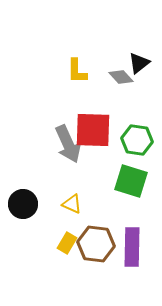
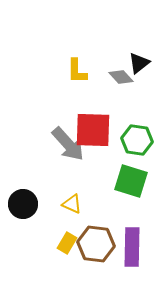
gray arrow: rotated 18 degrees counterclockwise
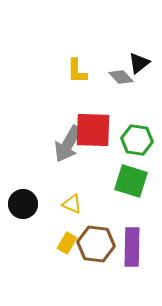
gray arrow: rotated 72 degrees clockwise
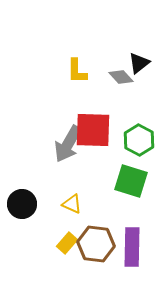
green hexagon: moved 2 px right; rotated 20 degrees clockwise
black circle: moved 1 px left
yellow rectangle: rotated 10 degrees clockwise
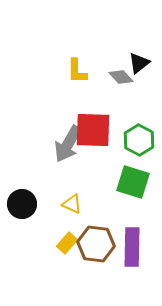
green square: moved 2 px right, 1 px down
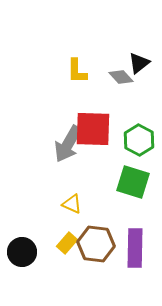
red square: moved 1 px up
black circle: moved 48 px down
purple rectangle: moved 3 px right, 1 px down
